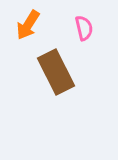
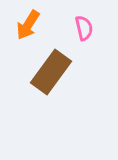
brown rectangle: moved 5 px left; rotated 63 degrees clockwise
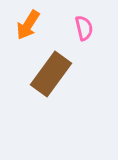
brown rectangle: moved 2 px down
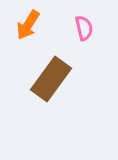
brown rectangle: moved 5 px down
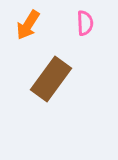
pink semicircle: moved 1 px right, 5 px up; rotated 10 degrees clockwise
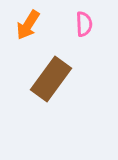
pink semicircle: moved 1 px left, 1 px down
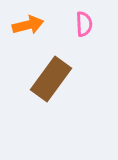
orange arrow: rotated 136 degrees counterclockwise
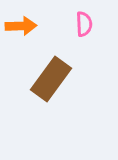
orange arrow: moved 7 px left, 1 px down; rotated 12 degrees clockwise
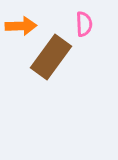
brown rectangle: moved 22 px up
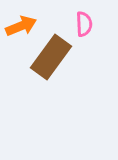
orange arrow: rotated 20 degrees counterclockwise
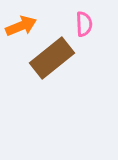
brown rectangle: moved 1 px right, 1 px down; rotated 15 degrees clockwise
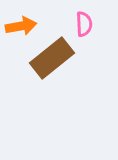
orange arrow: rotated 12 degrees clockwise
